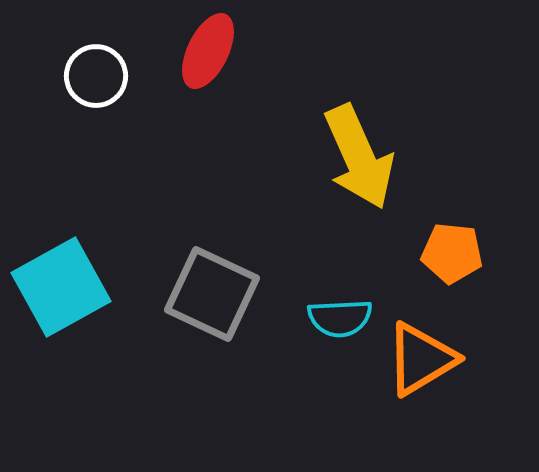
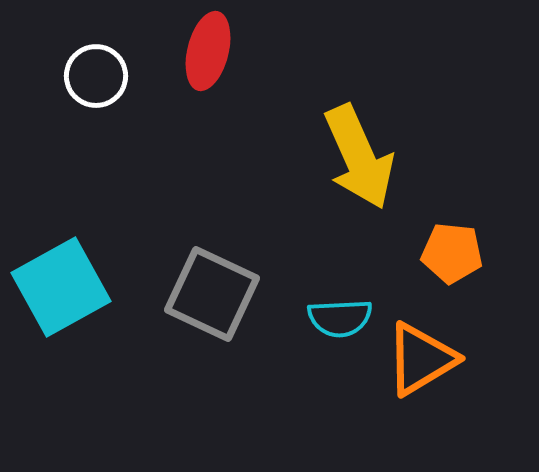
red ellipse: rotated 12 degrees counterclockwise
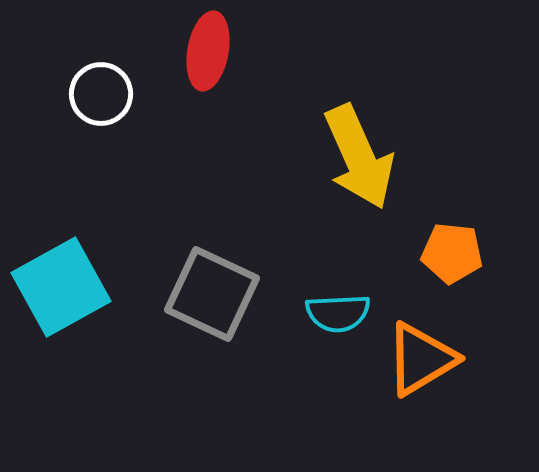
red ellipse: rotated 4 degrees counterclockwise
white circle: moved 5 px right, 18 px down
cyan semicircle: moved 2 px left, 5 px up
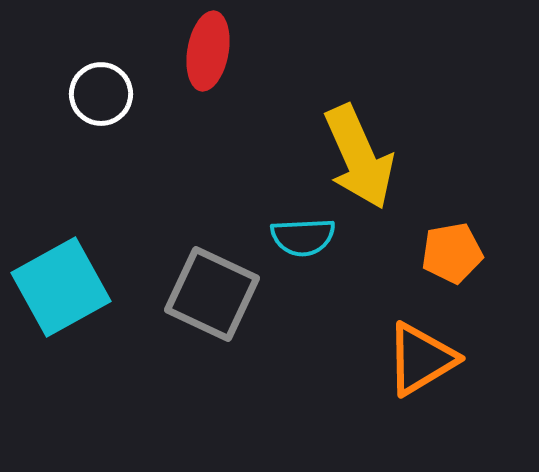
orange pentagon: rotated 16 degrees counterclockwise
cyan semicircle: moved 35 px left, 76 px up
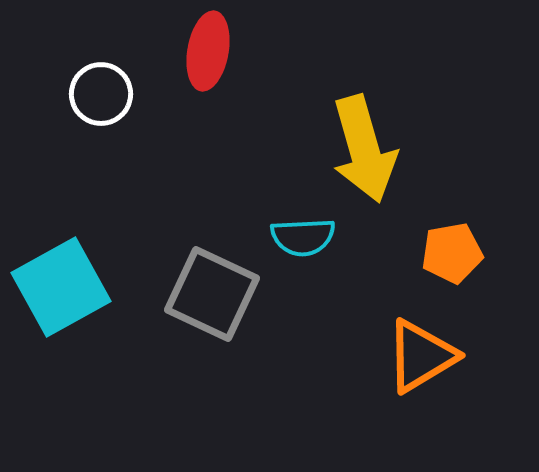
yellow arrow: moved 5 px right, 8 px up; rotated 8 degrees clockwise
orange triangle: moved 3 px up
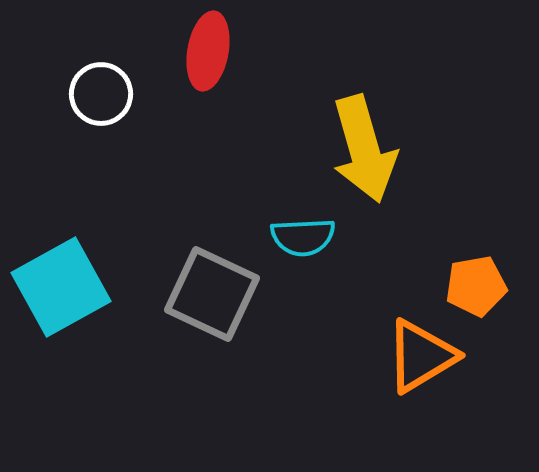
orange pentagon: moved 24 px right, 33 px down
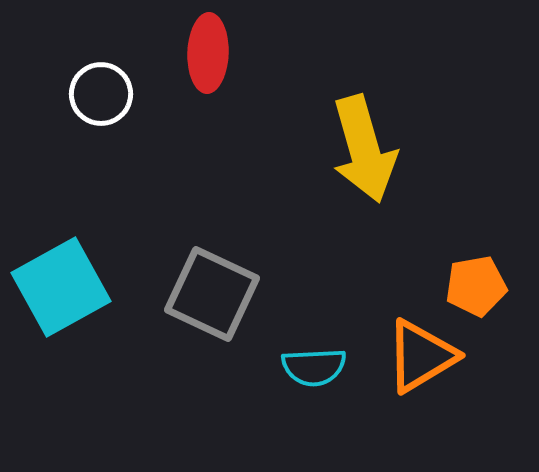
red ellipse: moved 2 px down; rotated 8 degrees counterclockwise
cyan semicircle: moved 11 px right, 130 px down
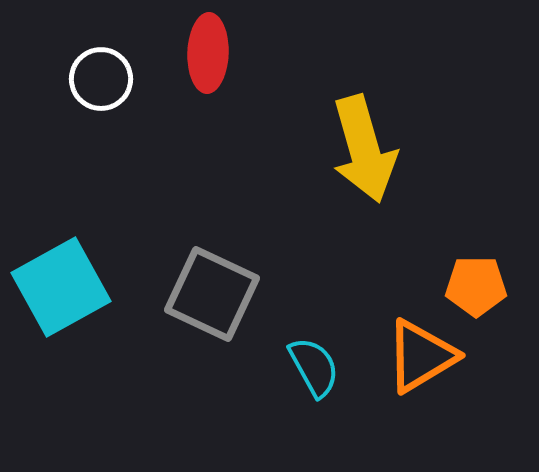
white circle: moved 15 px up
orange pentagon: rotated 10 degrees clockwise
cyan semicircle: rotated 116 degrees counterclockwise
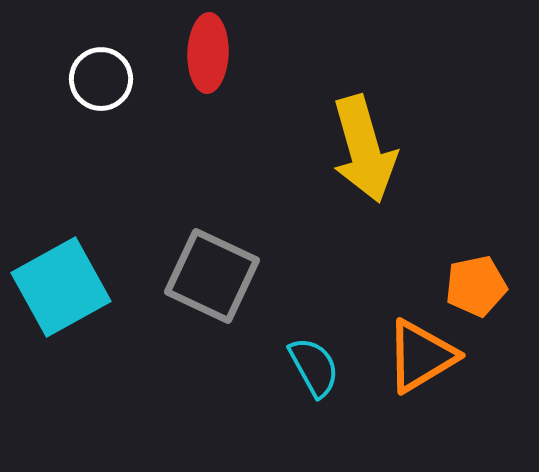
orange pentagon: rotated 12 degrees counterclockwise
gray square: moved 18 px up
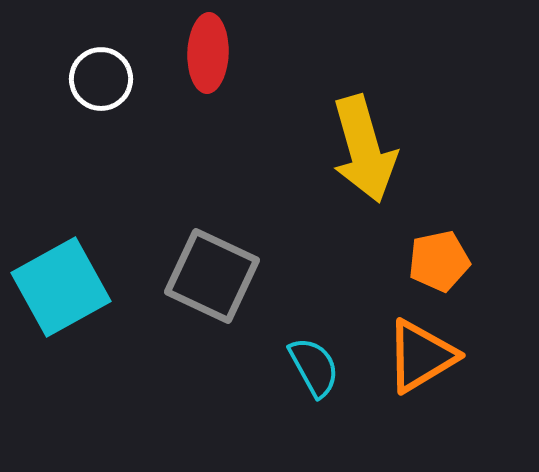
orange pentagon: moved 37 px left, 25 px up
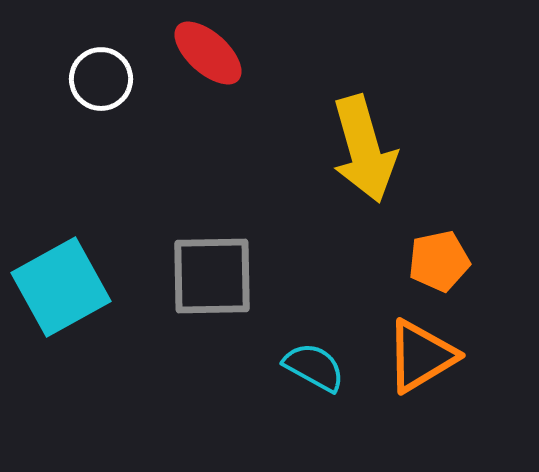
red ellipse: rotated 50 degrees counterclockwise
gray square: rotated 26 degrees counterclockwise
cyan semicircle: rotated 32 degrees counterclockwise
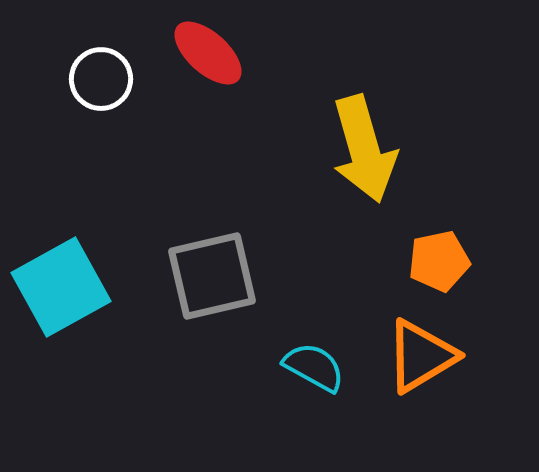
gray square: rotated 12 degrees counterclockwise
